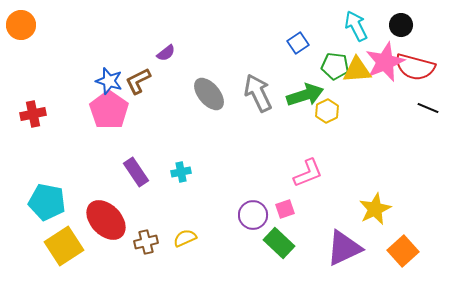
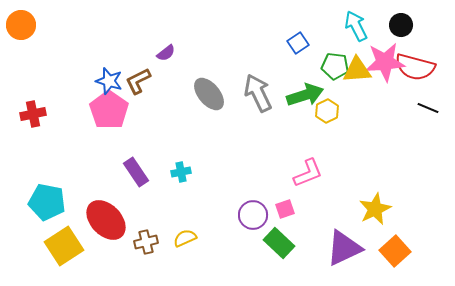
pink star: rotated 18 degrees clockwise
orange square: moved 8 px left
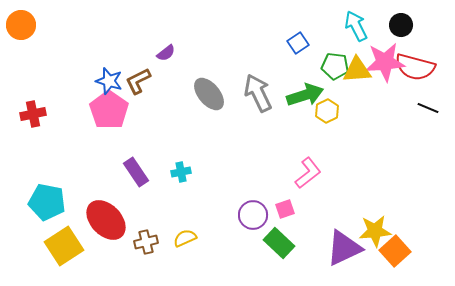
pink L-shape: rotated 16 degrees counterclockwise
yellow star: moved 22 px down; rotated 20 degrees clockwise
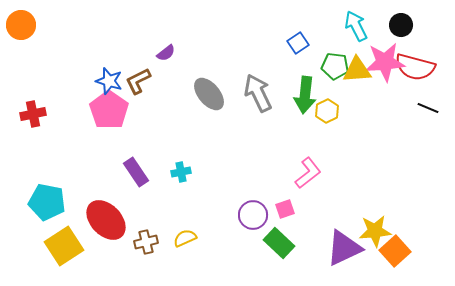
green arrow: rotated 114 degrees clockwise
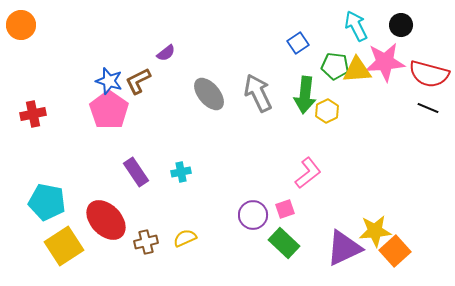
red semicircle: moved 14 px right, 7 px down
green rectangle: moved 5 px right
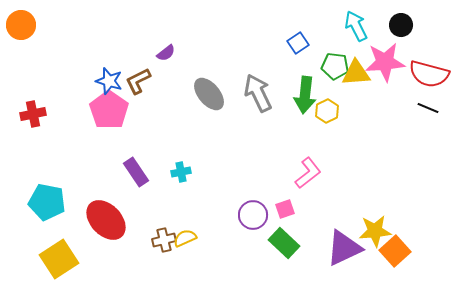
yellow triangle: moved 1 px left, 3 px down
brown cross: moved 18 px right, 2 px up
yellow square: moved 5 px left, 13 px down
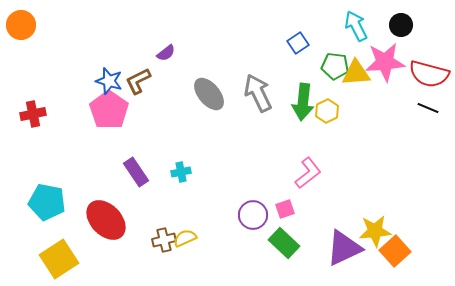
green arrow: moved 2 px left, 7 px down
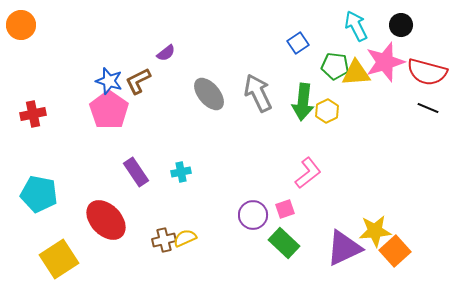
pink star: rotated 12 degrees counterclockwise
red semicircle: moved 2 px left, 2 px up
cyan pentagon: moved 8 px left, 8 px up
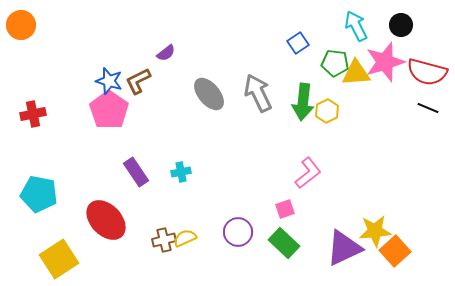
green pentagon: moved 3 px up
purple circle: moved 15 px left, 17 px down
